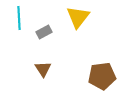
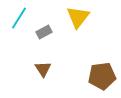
cyan line: rotated 35 degrees clockwise
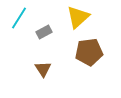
yellow triangle: rotated 10 degrees clockwise
brown pentagon: moved 13 px left, 24 px up
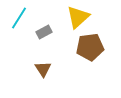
brown pentagon: moved 1 px right, 5 px up
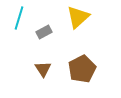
cyan line: rotated 15 degrees counterclockwise
brown pentagon: moved 8 px left, 22 px down; rotated 20 degrees counterclockwise
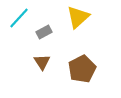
cyan line: rotated 25 degrees clockwise
brown triangle: moved 1 px left, 7 px up
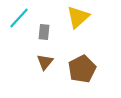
gray rectangle: rotated 56 degrees counterclockwise
brown triangle: moved 3 px right; rotated 12 degrees clockwise
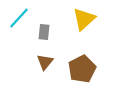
yellow triangle: moved 6 px right, 2 px down
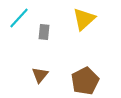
brown triangle: moved 5 px left, 13 px down
brown pentagon: moved 3 px right, 12 px down
